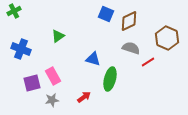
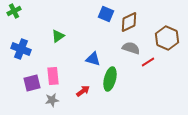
brown diamond: moved 1 px down
pink rectangle: rotated 24 degrees clockwise
red arrow: moved 1 px left, 6 px up
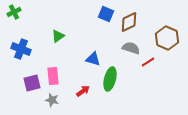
green cross: moved 1 px down
gray star: rotated 24 degrees clockwise
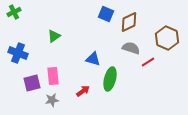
green triangle: moved 4 px left
blue cross: moved 3 px left, 4 px down
gray star: rotated 24 degrees counterclockwise
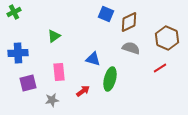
blue cross: rotated 24 degrees counterclockwise
red line: moved 12 px right, 6 px down
pink rectangle: moved 6 px right, 4 px up
purple square: moved 4 px left
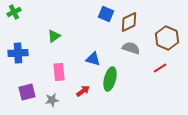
purple square: moved 1 px left, 9 px down
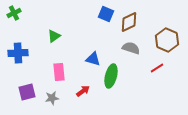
green cross: moved 1 px down
brown hexagon: moved 2 px down
red line: moved 3 px left
green ellipse: moved 1 px right, 3 px up
gray star: moved 2 px up
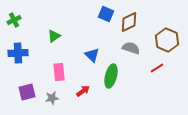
green cross: moved 7 px down
blue triangle: moved 1 px left, 4 px up; rotated 28 degrees clockwise
